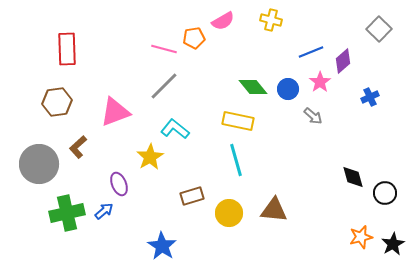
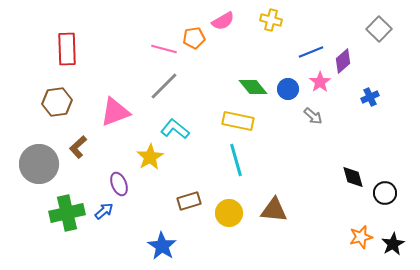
brown rectangle: moved 3 px left, 5 px down
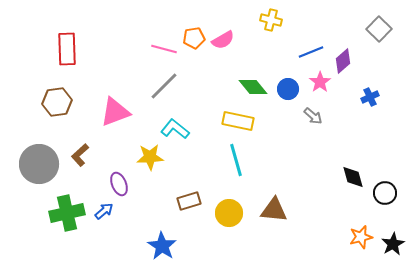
pink semicircle: moved 19 px down
brown L-shape: moved 2 px right, 8 px down
yellow star: rotated 28 degrees clockwise
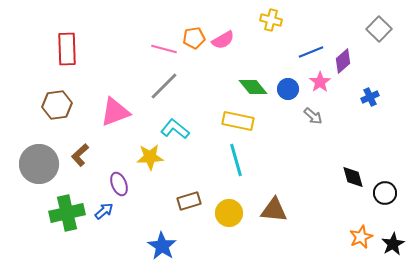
brown hexagon: moved 3 px down
orange star: rotated 10 degrees counterclockwise
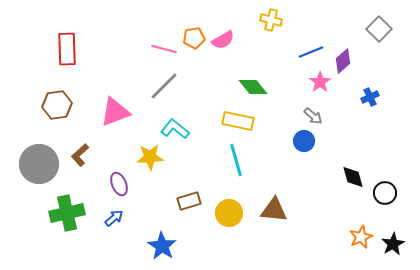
blue circle: moved 16 px right, 52 px down
blue arrow: moved 10 px right, 7 px down
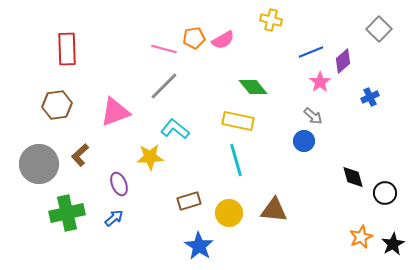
blue star: moved 37 px right
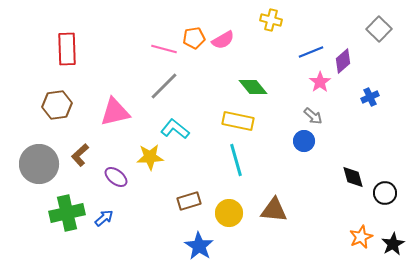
pink triangle: rotated 8 degrees clockwise
purple ellipse: moved 3 px left, 7 px up; rotated 30 degrees counterclockwise
blue arrow: moved 10 px left
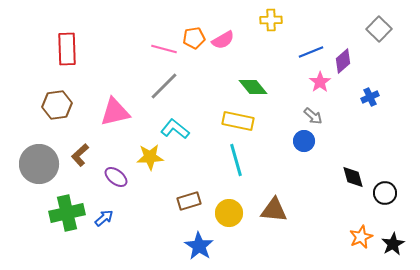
yellow cross: rotated 15 degrees counterclockwise
